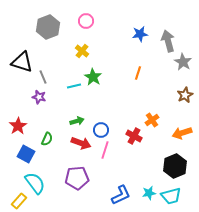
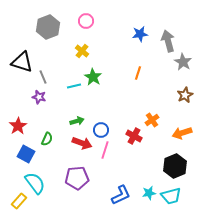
red arrow: moved 1 px right
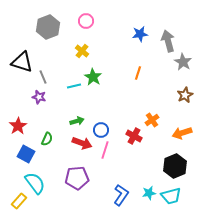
blue L-shape: rotated 30 degrees counterclockwise
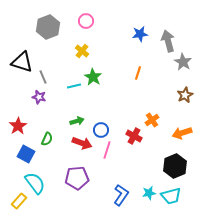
pink line: moved 2 px right
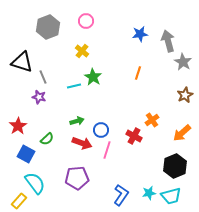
orange arrow: rotated 24 degrees counterclockwise
green semicircle: rotated 24 degrees clockwise
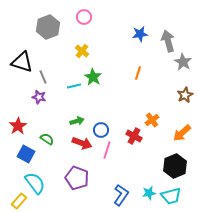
pink circle: moved 2 px left, 4 px up
green semicircle: rotated 104 degrees counterclockwise
purple pentagon: rotated 25 degrees clockwise
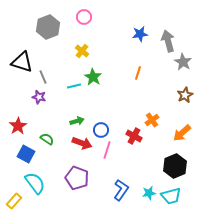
blue L-shape: moved 5 px up
yellow rectangle: moved 5 px left
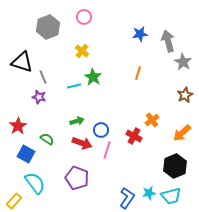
blue L-shape: moved 6 px right, 8 px down
